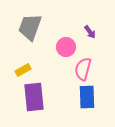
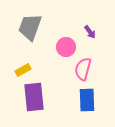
blue rectangle: moved 3 px down
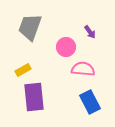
pink semicircle: rotated 80 degrees clockwise
blue rectangle: moved 3 px right, 2 px down; rotated 25 degrees counterclockwise
